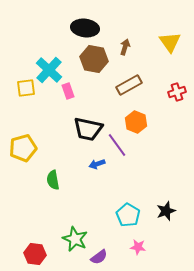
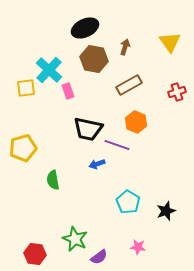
black ellipse: rotated 32 degrees counterclockwise
purple line: rotated 35 degrees counterclockwise
cyan pentagon: moved 13 px up
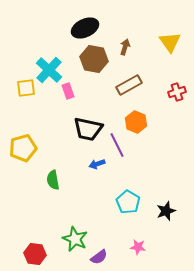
purple line: rotated 45 degrees clockwise
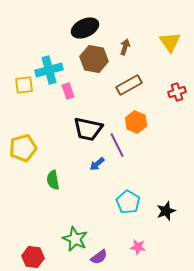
cyan cross: rotated 32 degrees clockwise
yellow square: moved 2 px left, 3 px up
blue arrow: rotated 21 degrees counterclockwise
red hexagon: moved 2 px left, 3 px down
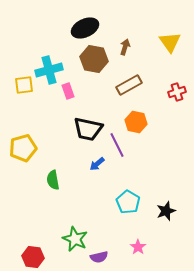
orange hexagon: rotated 10 degrees counterclockwise
pink star: rotated 28 degrees clockwise
purple semicircle: rotated 24 degrees clockwise
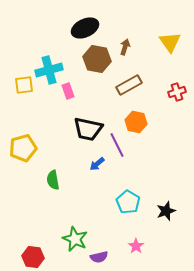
brown hexagon: moved 3 px right
pink star: moved 2 px left, 1 px up
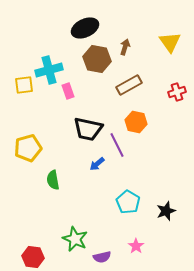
yellow pentagon: moved 5 px right
purple semicircle: moved 3 px right
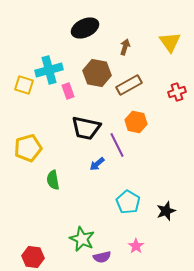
brown hexagon: moved 14 px down
yellow square: rotated 24 degrees clockwise
black trapezoid: moved 2 px left, 1 px up
green star: moved 7 px right
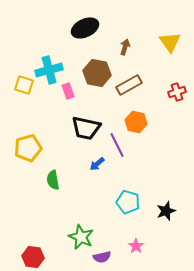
cyan pentagon: rotated 15 degrees counterclockwise
green star: moved 1 px left, 2 px up
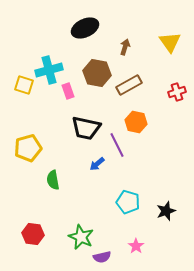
red hexagon: moved 23 px up
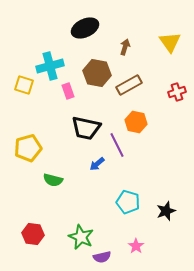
cyan cross: moved 1 px right, 4 px up
green semicircle: rotated 66 degrees counterclockwise
